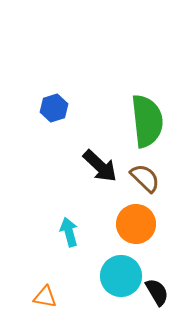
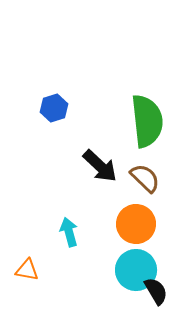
cyan circle: moved 15 px right, 6 px up
black semicircle: moved 1 px left, 1 px up
orange triangle: moved 18 px left, 27 px up
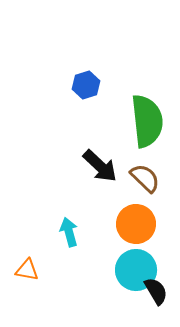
blue hexagon: moved 32 px right, 23 px up
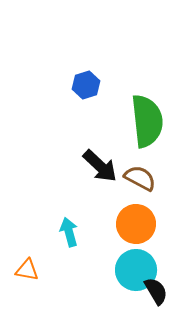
brown semicircle: moved 5 px left; rotated 16 degrees counterclockwise
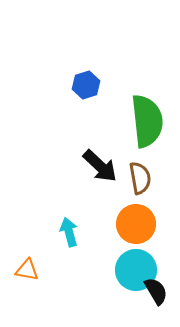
brown semicircle: rotated 52 degrees clockwise
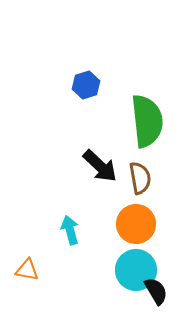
cyan arrow: moved 1 px right, 2 px up
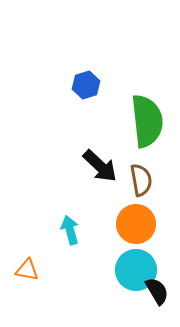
brown semicircle: moved 1 px right, 2 px down
black semicircle: moved 1 px right
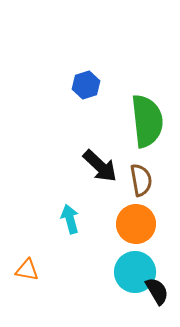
cyan arrow: moved 11 px up
cyan circle: moved 1 px left, 2 px down
